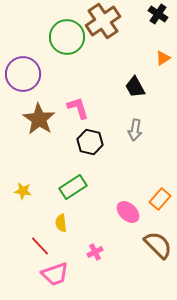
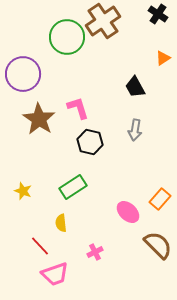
yellow star: rotated 12 degrees clockwise
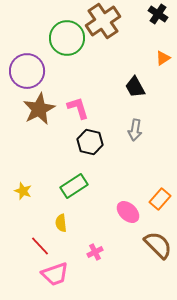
green circle: moved 1 px down
purple circle: moved 4 px right, 3 px up
brown star: moved 10 px up; rotated 12 degrees clockwise
green rectangle: moved 1 px right, 1 px up
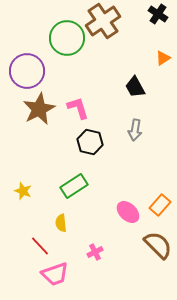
orange rectangle: moved 6 px down
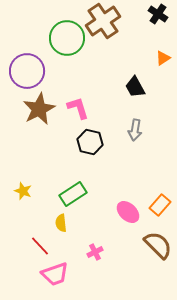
green rectangle: moved 1 px left, 8 px down
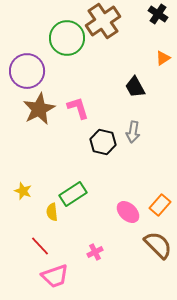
gray arrow: moved 2 px left, 2 px down
black hexagon: moved 13 px right
yellow semicircle: moved 9 px left, 11 px up
pink trapezoid: moved 2 px down
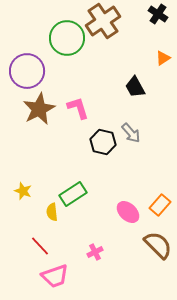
gray arrow: moved 2 px left, 1 px down; rotated 50 degrees counterclockwise
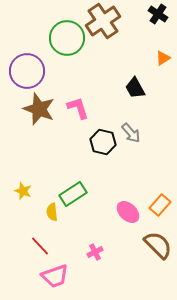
black trapezoid: moved 1 px down
brown star: rotated 24 degrees counterclockwise
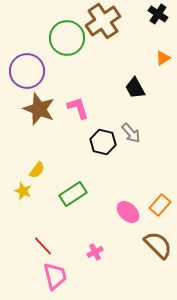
yellow semicircle: moved 15 px left, 42 px up; rotated 138 degrees counterclockwise
red line: moved 3 px right
pink trapezoid: rotated 84 degrees counterclockwise
